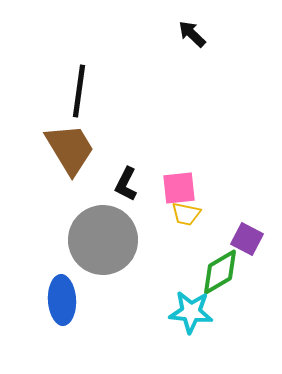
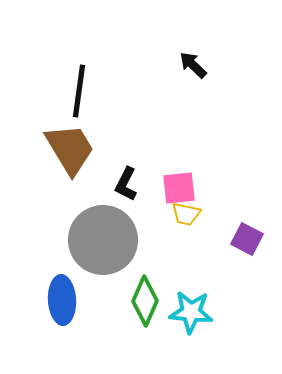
black arrow: moved 1 px right, 31 px down
green diamond: moved 75 px left, 29 px down; rotated 36 degrees counterclockwise
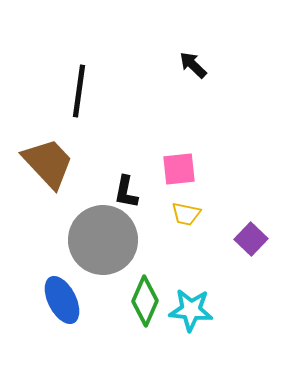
brown trapezoid: moved 22 px left, 14 px down; rotated 12 degrees counterclockwise
black L-shape: moved 8 px down; rotated 16 degrees counterclockwise
pink square: moved 19 px up
purple square: moved 4 px right; rotated 16 degrees clockwise
blue ellipse: rotated 24 degrees counterclockwise
cyan star: moved 2 px up
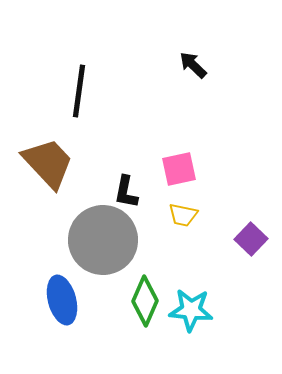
pink square: rotated 6 degrees counterclockwise
yellow trapezoid: moved 3 px left, 1 px down
blue ellipse: rotated 12 degrees clockwise
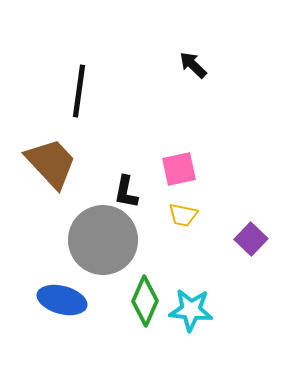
brown trapezoid: moved 3 px right
blue ellipse: rotated 60 degrees counterclockwise
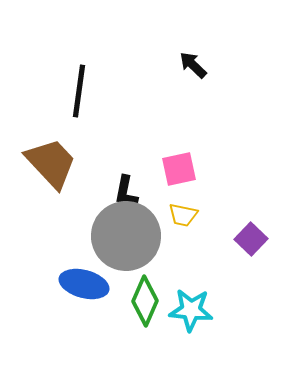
gray circle: moved 23 px right, 4 px up
blue ellipse: moved 22 px right, 16 px up
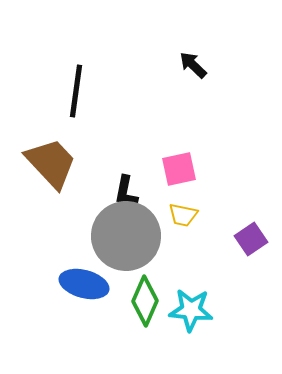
black line: moved 3 px left
purple square: rotated 12 degrees clockwise
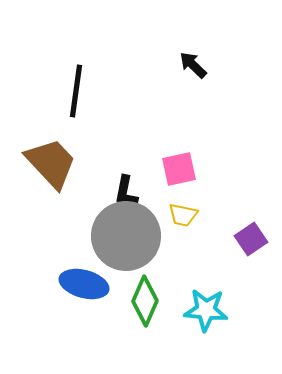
cyan star: moved 15 px right
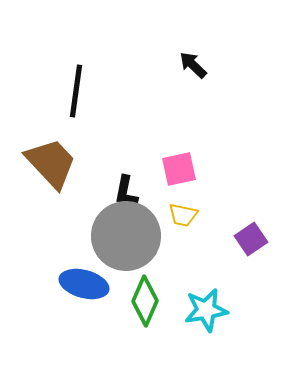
cyan star: rotated 15 degrees counterclockwise
